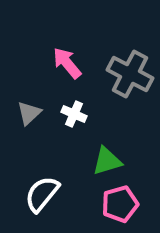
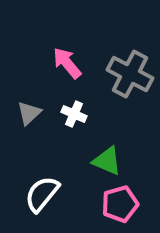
green triangle: rotated 40 degrees clockwise
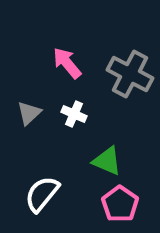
pink pentagon: rotated 21 degrees counterclockwise
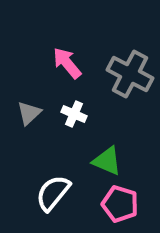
white semicircle: moved 11 px right, 1 px up
pink pentagon: rotated 18 degrees counterclockwise
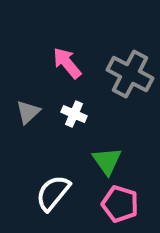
gray triangle: moved 1 px left, 1 px up
green triangle: rotated 32 degrees clockwise
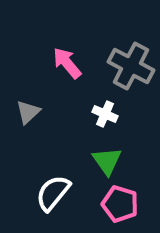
gray cross: moved 1 px right, 8 px up
white cross: moved 31 px right
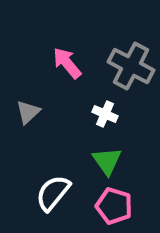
pink pentagon: moved 6 px left, 2 px down
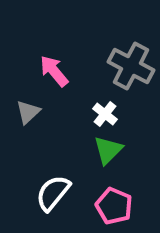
pink arrow: moved 13 px left, 8 px down
white cross: rotated 15 degrees clockwise
green triangle: moved 1 px right, 11 px up; rotated 20 degrees clockwise
pink pentagon: rotated 6 degrees clockwise
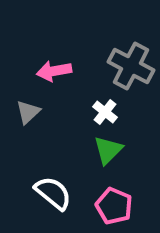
pink arrow: rotated 60 degrees counterclockwise
white cross: moved 2 px up
white semicircle: rotated 90 degrees clockwise
